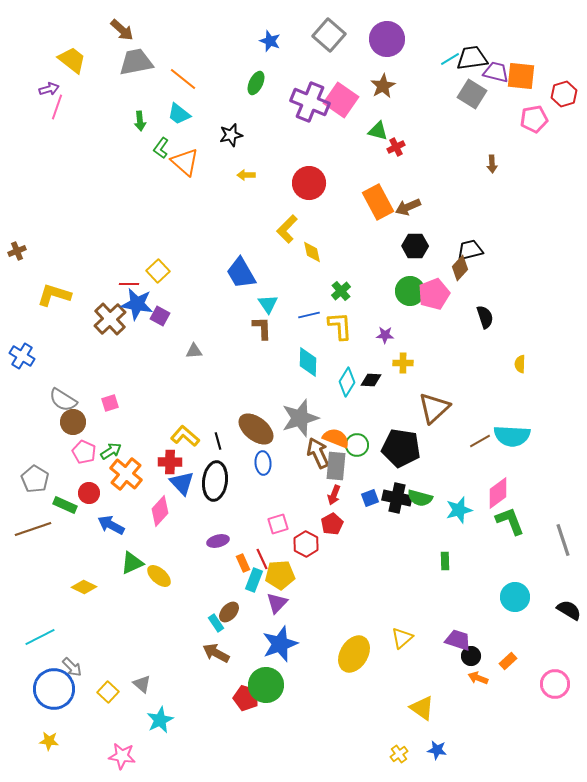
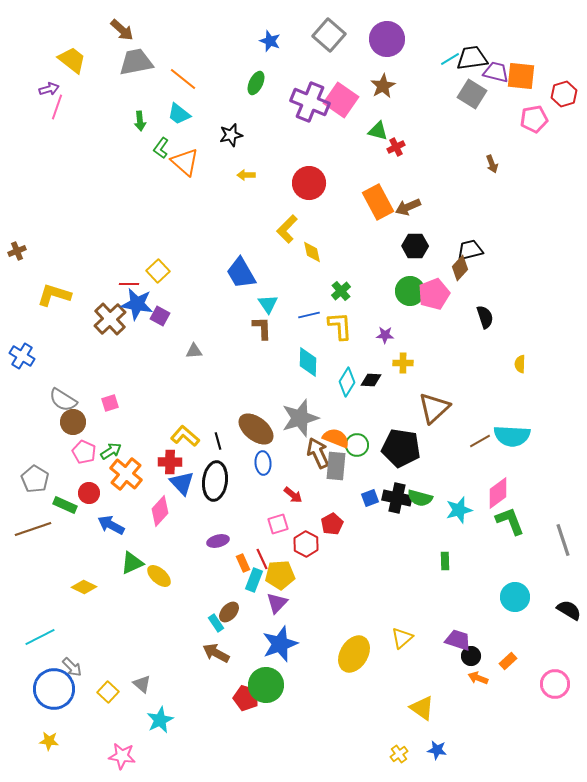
brown arrow at (492, 164): rotated 18 degrees counterclockwise
red arrow at (334, 495): moved 41 px left; rotated 72 degrees counterclockwise
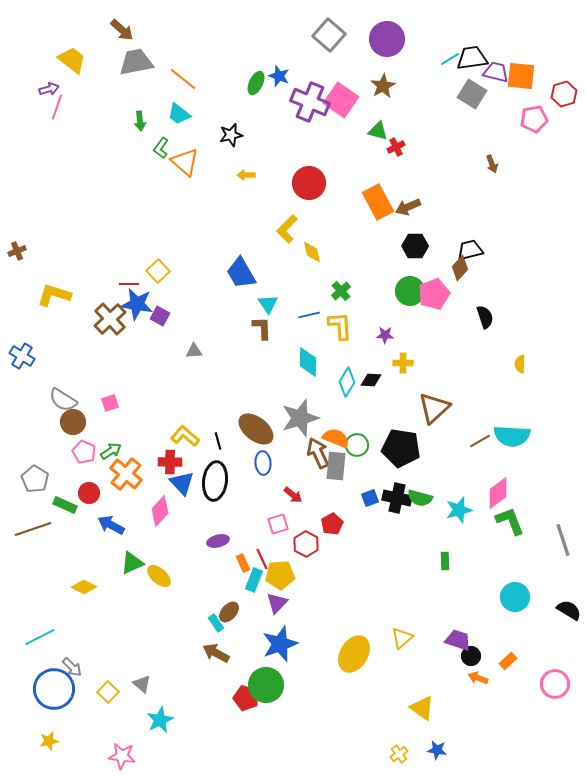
blue star at (270, 41): moved 9 px right, 35 px down
yellow star at (49, 741): rotated 18 degrees counterclockwise
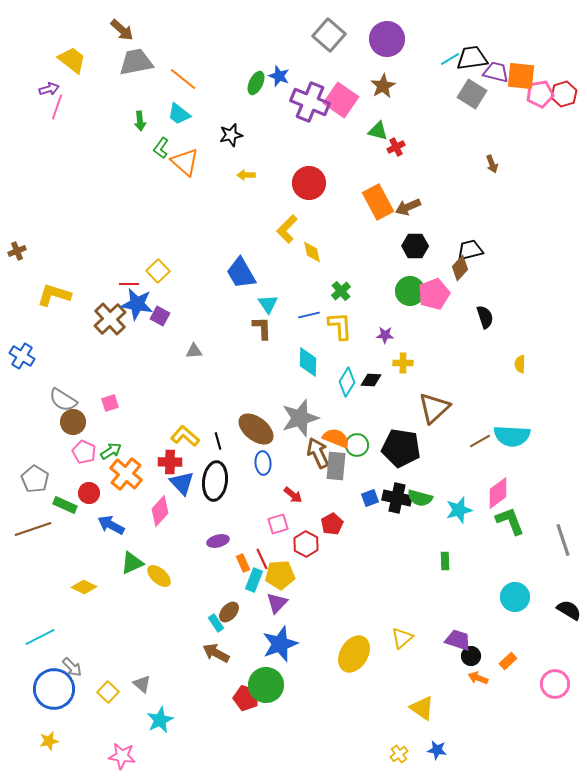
pink pentagon at (534, 119): moved 6 px right, 25 px up
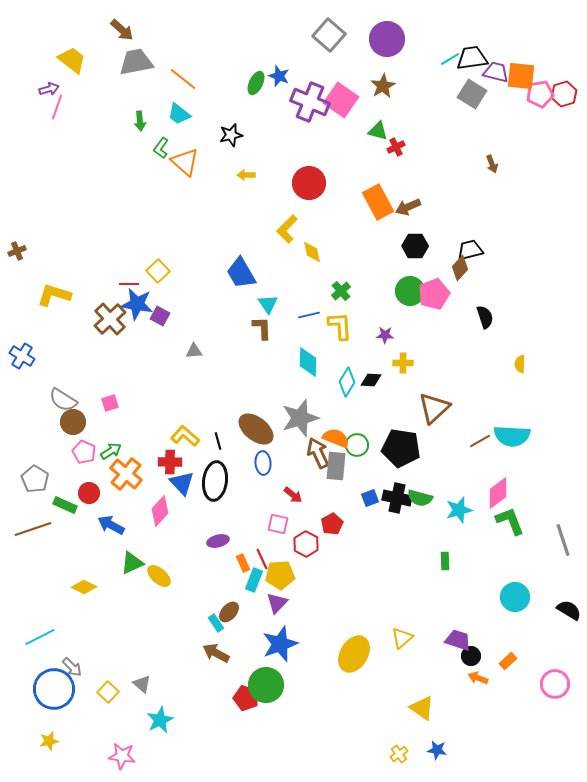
pink square at (278, 524): rotated 30 degrees clockwise
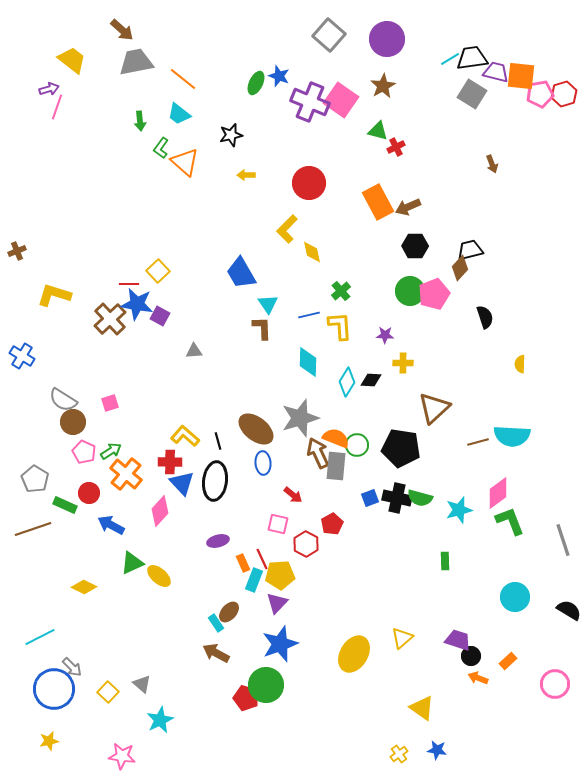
brown line at (480, 441): moved 2 px left, 1 px down; rotated 15 degrees clockwise
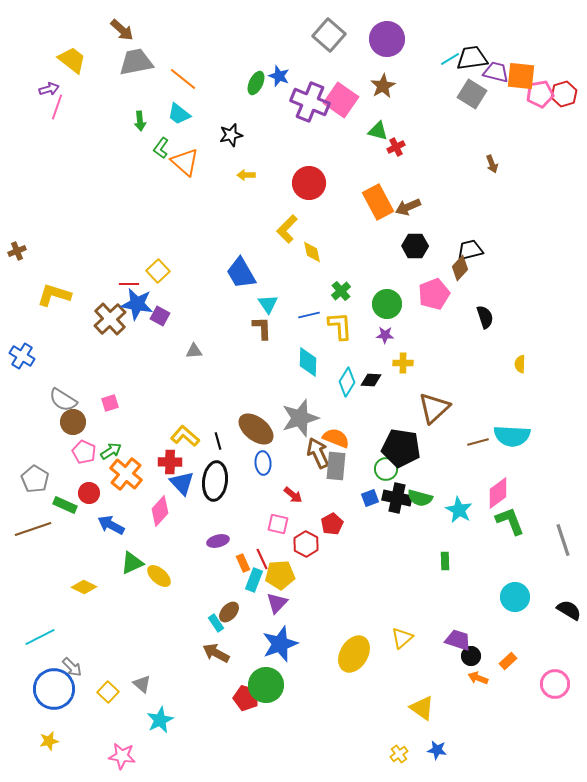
green circle at (410, 291): moved 23 px left, 13 px down
green circle at (357, 445): moved 29 px right, 24 px down
cyan star at (459, 510): rotated 28 degrees counterclockwise
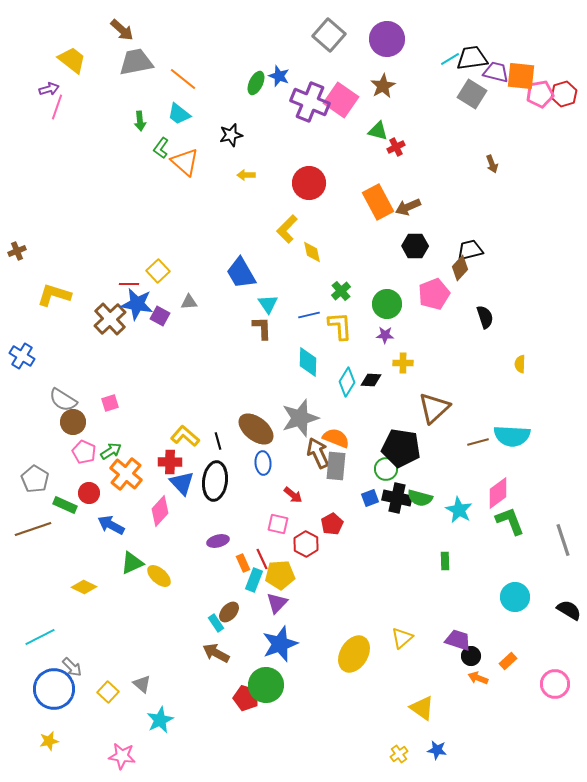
gray triangle at (194, 351): moved 5 px left, 49 px up
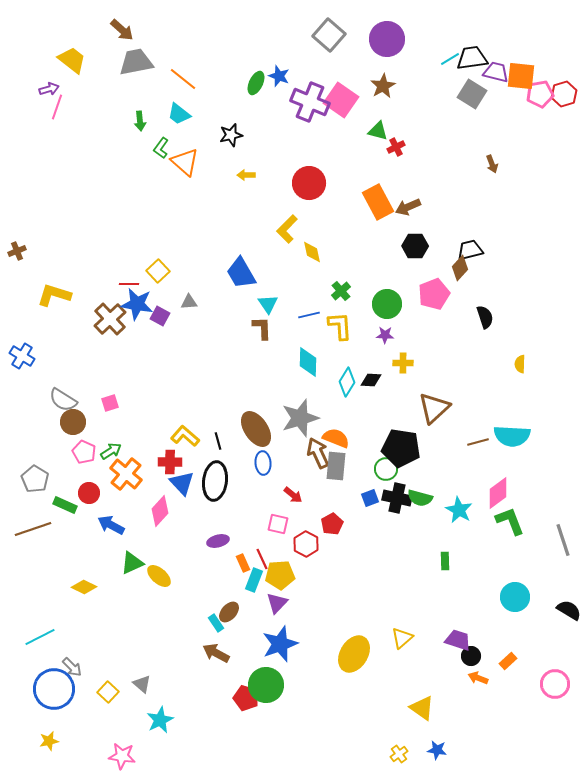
brown ellipse at (256, 429): rotated 18 degrees clockwise
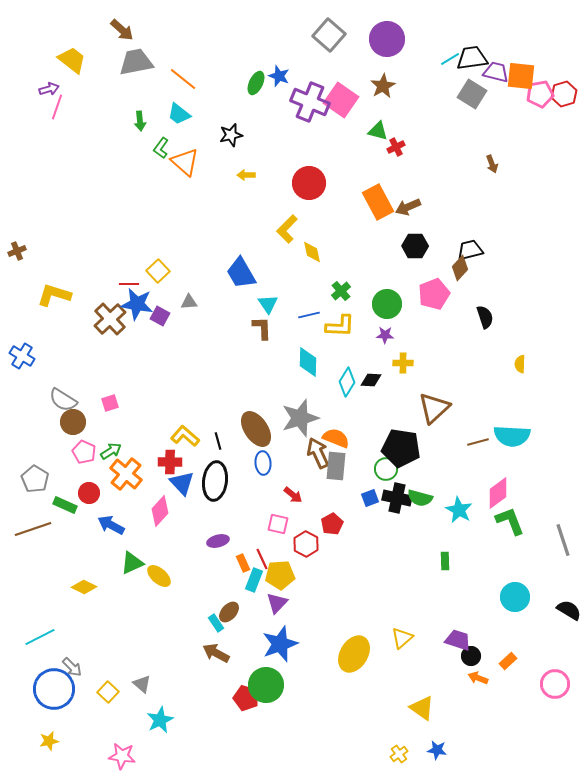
yellow L-shape at (340, 326): rotated 96 degrees clockwise
